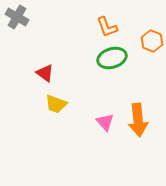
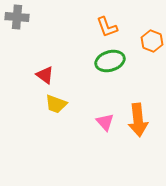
gray cross: rotated 25 degrees counterclockwise
green ellipse: moved 2 px left, 3 px down
red triangle: moved 2 px down
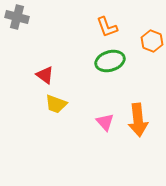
gray cross: rotated 10 degrees clockwise
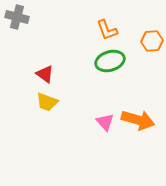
orange L-shape: moved 3 px down
orange hexagon: rotated 25 degrees counterclockwise
red triangle: moved 1 px up
yellow trapezoid: moved 9 px left, 2 px up
orange arrow: rotated 68 degrees counterclockwise
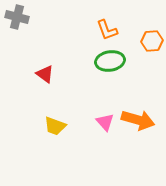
green ellipse: rotated 8 degrees clockwise
yellow trapezoid: moved 8 px right, 24 px down
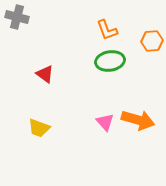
yellow trapezoid: moved 16 px left, 2 px down
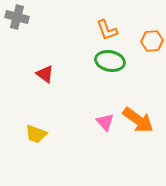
green ellipse: rotated 20 degrees clockwise
orange arrow: rotated 20 degrees clockwise
yellow trapezoid: moved 3 px left, 6 px down
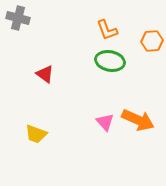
gray cross: moved 1 px right, 1 px down
orange arrow: rotated 12 degrees counterclockwise
